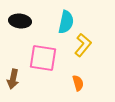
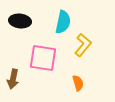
cyan semicircle: moved 3 px left
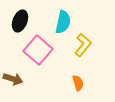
black ellipse: rotated 75 degrees counterclockwise
pink square: moved 5 px left, 8 px up; rotated 32 degrees clockwise
brown arrow: rotated 84 degrees counterclockwise
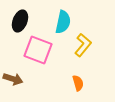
pink square: rotated 20 degrees counterclockwise
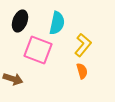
cyan semicircle: moved 6 px left, 1 px down
orange semicircle: moved 4 px right, 12 px up
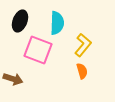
cyan semicircle: rotated 10 degrees counterclockwise
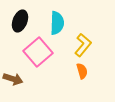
pink square: moved 2 px down; rotated 28 degrees clockwise
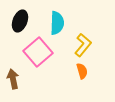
brown arrow: rotated 120 degrees counterclockwise
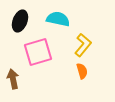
cyan semicircle: moved 1 px right, 4 px up; rotated 80 degrees counterclockwise
pink square: rotated 24 degrees clockwise
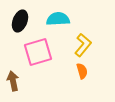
cyan semicircle: rotated 15 degrees counterclockwise
brown arrow: moved 2 px down
